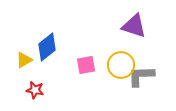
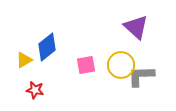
purple triangle: moved 2 px right, 1 px down; rotated 24 degrees clockwise
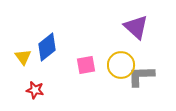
yellow triangle: moved 1 px left, 3 px up; rotated 36 degrees counterclockwise
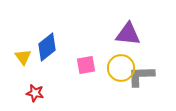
purple triangle: moved 8 px left, 7 px down; rotated 36 degrees counterclockwise
yellow circle: moved 3 px down
red star: moved 3 px down
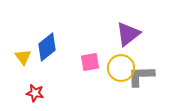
purple triangle: rotated 44 degrees counterclockwise
pink square: moved 4 px right, 3 px up
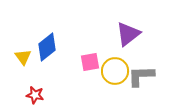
yellow circle: moved 6 px left, 3 px down
red star: moved 2 px down
